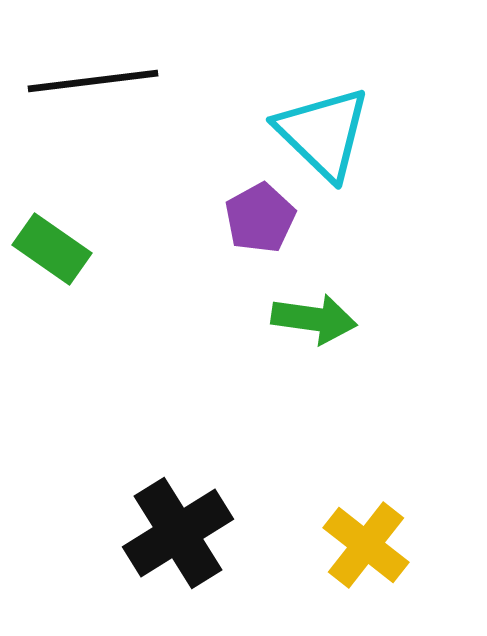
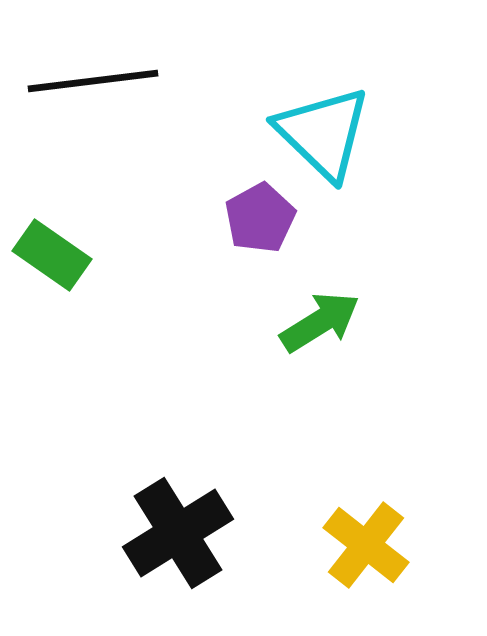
green rectangle: moved 6 px down
green arrow: moved 6 px right, 3 px down; rotated 40 degrees counterclockwise
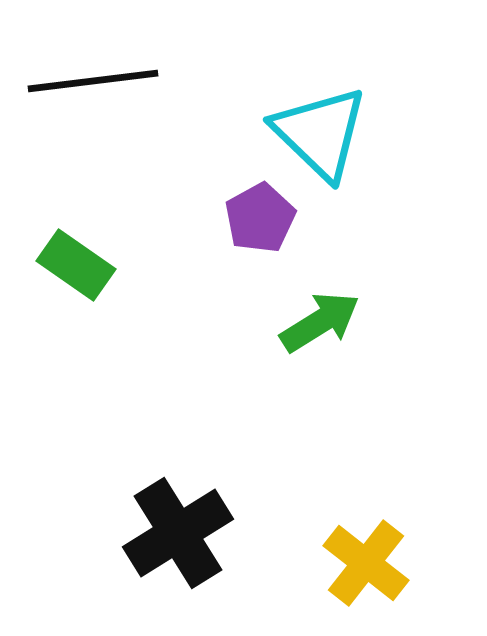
cyan triangle: moved 3 px left
green rectangle: moved 24 px right, 10 px down
yellow cross: moved 18 px down
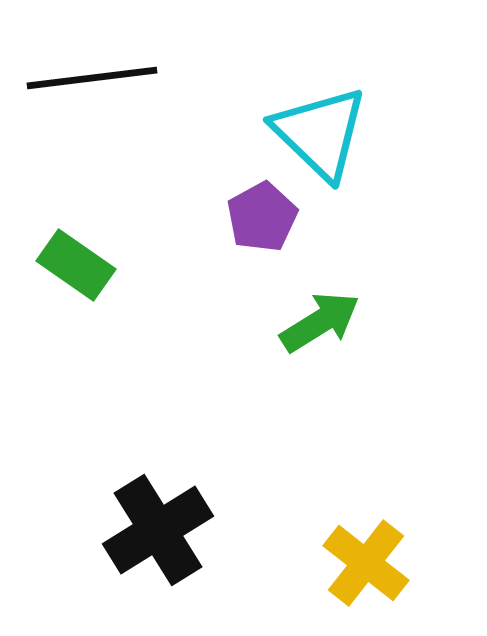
black line: moved 1 px left, 3 px up
purple pentagon: moved 2 px right, 1 px up
black cross: moved 20 px left, 3 px up
